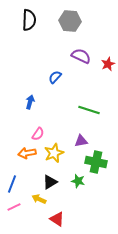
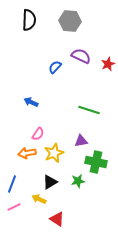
blue semicircle: moved 10 px up
blue arrow: moved 1 px right; rotated 80 degrees counterclockwise
green star: rotated 24 degrees counterclockwise
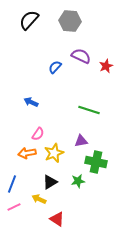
black semicircle: rotated 140 degrees counterclockwise
red star: moved 2 px left, 2 px down
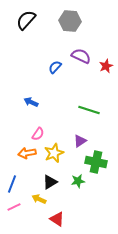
black semicircle: moved 3 px left
purple triangle: moved 1 px left; rotated 24 degrees counterclockwise
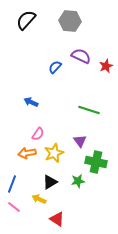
purple triangle: rotated 32 degrees counterclockwise
pink line: rotated 64 degrees clockwise
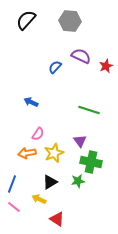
green cross: moved 5 px left
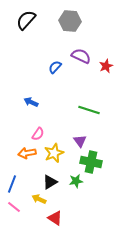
green star: moved 2 px left
red triangle: moved 2 px left, 1 px up
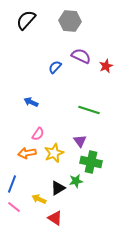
black triangle: moved 8 px right, 6 px down
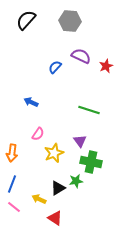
orange arrow: moved 15 px left; rotated 72 degrees counterclockwise
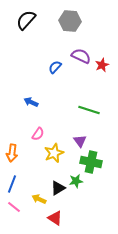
red star: moved 4 px left, 1 px up
